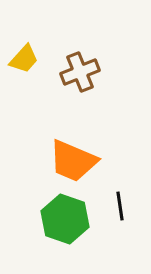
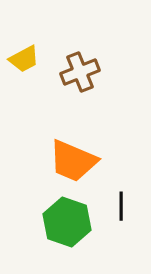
yellow trapezoid: rotated 20 degrees clockwise
black line: moved 1 px right; rotated 8 degrees clockwise
green hexagon: moved 2 px right, 3 px down
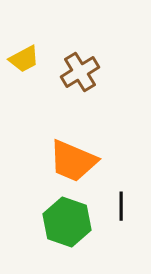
brown cross: rotated 9 degrees counterclockwise
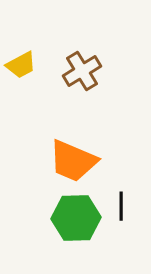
yellow trapezoid: moved 3 px left, 6 px down
brown cross: moved 2 px right, 1 px up
green hexagon: moved 9 px right, 4 px up; rotated 21 degrees counterclockwise
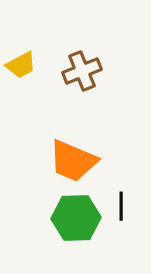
brown cross: rotated 9 degrees clockwise
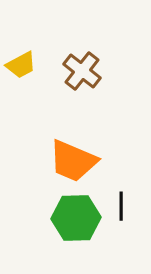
brown cross: rotated 30 degrees counterclockwise
